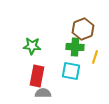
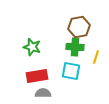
brown hexagon: moved 4 px left, 2 px up; rotated 10 degrees clockwise
green star: moved 1 px down; rotated 12 degrees clockwise
yellow line: moved 1 px right
red rectangle: rotated 70 degrees clockwise
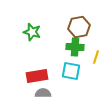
green star: moved 15 px up
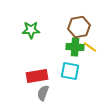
green star: moved 1 px left, 2 px up; rotated 18 degrees counterclockwise
yellow line: moved 6 px left, 10 px up; rotated 72 degrees counterclockwise
cyan square: moved 1 px left
gray semicircle: rotated 70 degrees counterclockwise
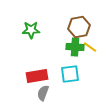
cyan square: moved 3 px down; rotated 18 degrees counterclockwise
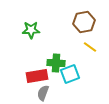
brown hexagon: moved 5 px right, 5 px up
green cross: moved 19 px left, 16 px down
cyan square: rotated 12 degrees counterclockwise
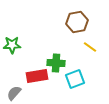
brown hexagon: moved 7 px left
green star: moved 19 px left, 15 px down
cyan square: moved 5 px right, 5 px down
gray semicircle: moved 29 px left; rotated 21 degrees clockwise
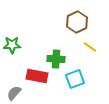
brown hexagon: rotated 15 degrees counterclockwise
green cross: moved 4 px up
red rectangle: rotated 20 degrees clockwise
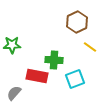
green cross: moved 2 px left, 1 px down
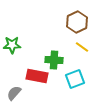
yellow line: moved 8 px left
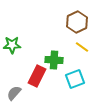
red rectangle: rotated 75 degrees counterclockwise
